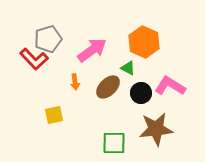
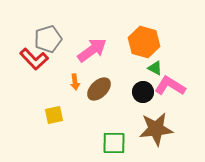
orange hexagon: rotated 8 degrees counterclockwise
green triangle: moved 27 px right
brown ellipse: moved 9 px left, 2 px down
black circle: moved 2 px right, 1 px up
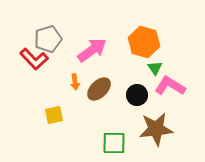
green triangle: rotated 28 degrees clockwise
black circle: moved 6 px left, 3 px down
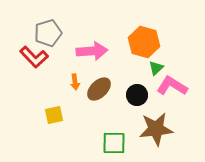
gray pentagon: moved 6 px up
pink arrow: moved 1 px down; rotated 32 degrees clockwise
red L-shape: moved 2 px up
green triangle: moved 1 px right; rotated 21 degrees clockwise
pink L-shape: moved 2 px right
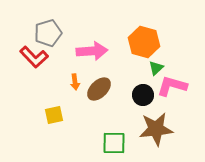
pink L-shape: rotated 16 degrees counterclockwise
black circle: moved 6 px right
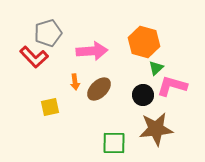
yellow square: moved 4 px left, 8 px up
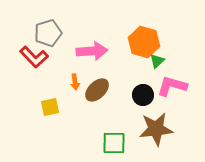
green triangle: moved 1 px right, 7 px up
brown ellipse: moved 2 px left, 1 px down
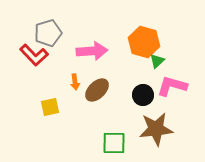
red L-shape: moved 2 px up
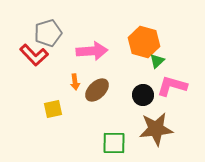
yellow square: moved 3 px right, 2 px down
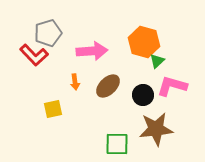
brown ellipse: moved 11 px right, 4 px up
green square: moved 3 px right, 1 px down
